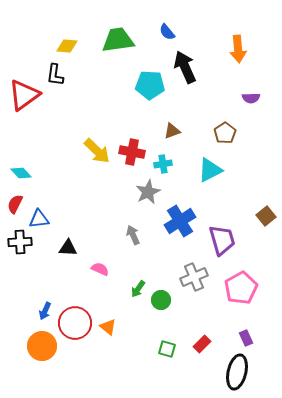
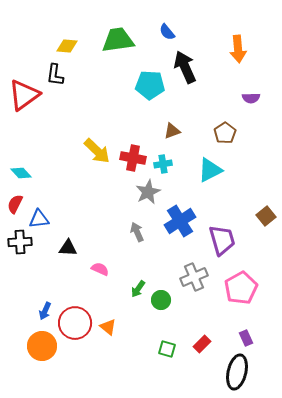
red cross: moved 1 px right, 6 px down
gray arrow: moved 4 px right, 3 px up
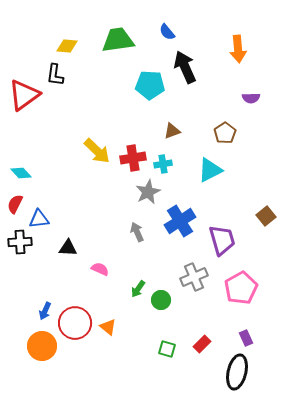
red cross: rotated 20 degrees counterclockwise
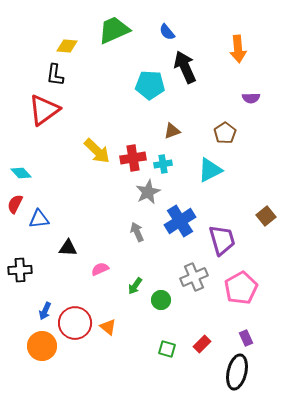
green trapezoid: moved 4 px left, 10 px up; rotated 16 degrees counterclockwise
red triangle: moved 20 px right, 15 px down
black cross: moved 28 px down
pink semicircle: rotated 48 degrees counterclockwise
green arrow: moved 3 px left, 3 px up
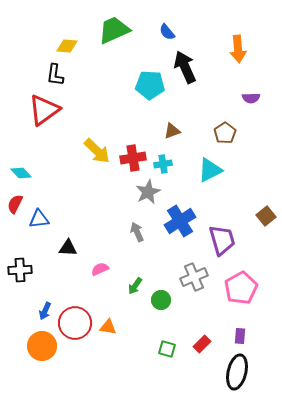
orange triangle: rotated 30 degrees counterclockwise
purple rectangle: moved 6 px left, 2 px up; rotated 28 degrees clockwise
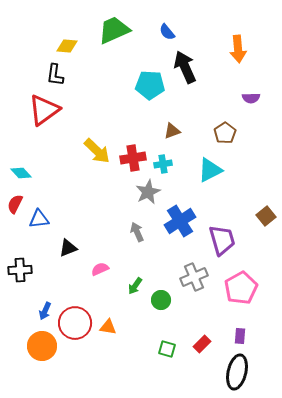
black triangle: rotated 24 degrees counterclockwise
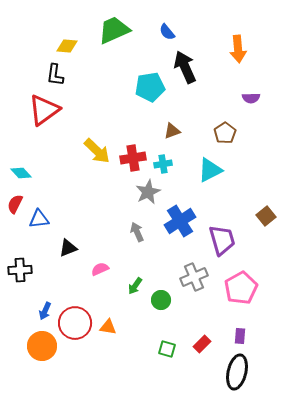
cyan pentagon: moved 2 px down; rotated 12 degrees counterclockwise
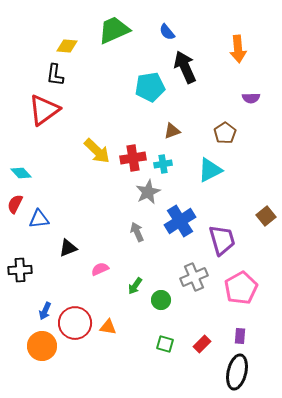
green square: moved 2 px left, 5 px up
